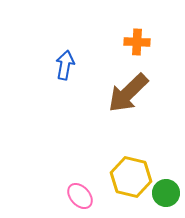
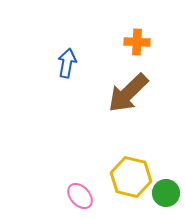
blue arrow: moved 2 px right, 2 px up
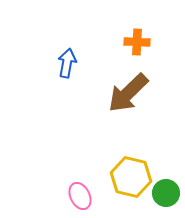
pink ellipse: rotated 16 degrees clockwise
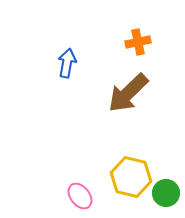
orange cross: moved 1 px right; rotated 15 degrees counterclockwise
pink ellipse: rotated 12 degrees counterclockwise
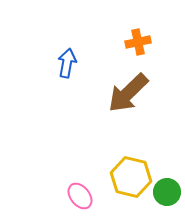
green circle: moved 1 px right, 1 px up
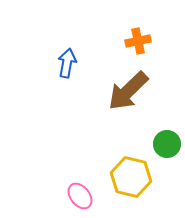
orange cross: moved 1 px up
brown arrow: moved 2 px up
green circle: moved 48 px up
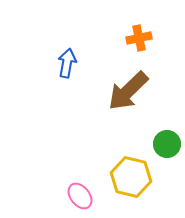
orange cross: moved 1 px right, 3 px up
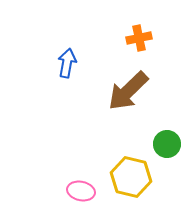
pink ellipse: moved 1 px right, 5 px up; rotated 40 degrees counterclockwise
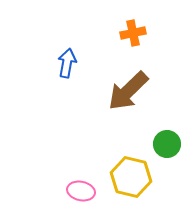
orange cross: moved 6 px left, 5 px up
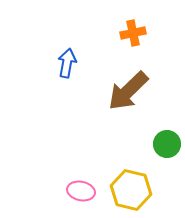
yellow hexagon: moved 13 px down
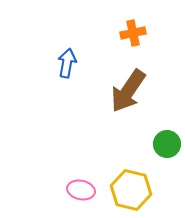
brown arrow: rotated 12 degrees counterclockwise
pink ellipse: moved 1 px up
